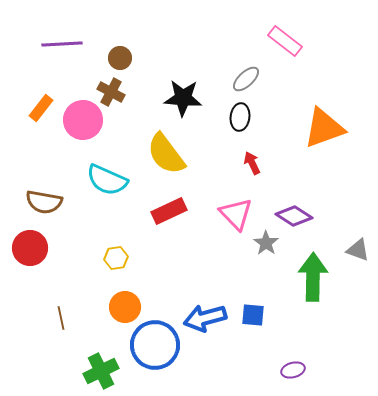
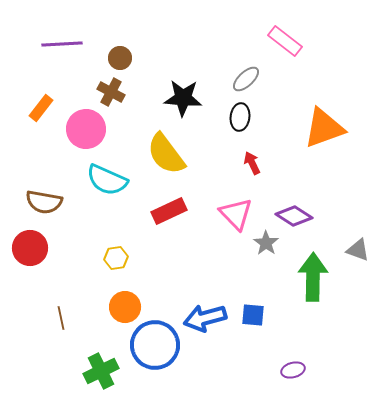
pink circle: moved 3 px right, 9 px down
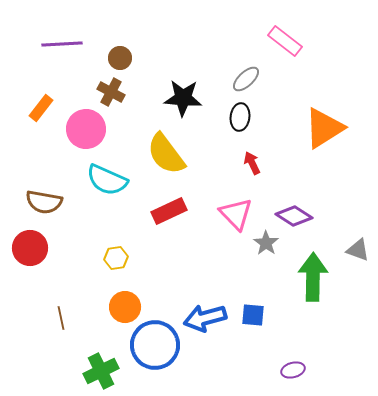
orange triangle: rotated 12 degrees counterclockwise
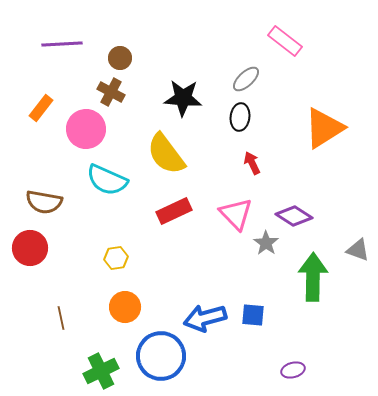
red rectangle: moved 5 px right
blue circle: moved 6 px right, 11 px down
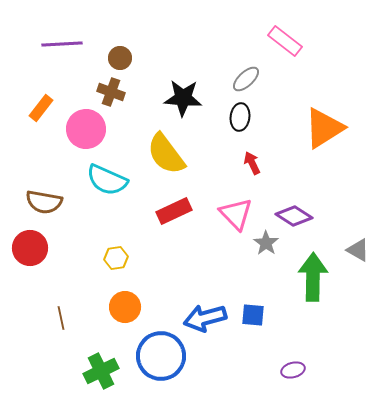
brown cross: rotated 8 degrees counterclockwise
gray triangle: rotated 10 degrees clockwise
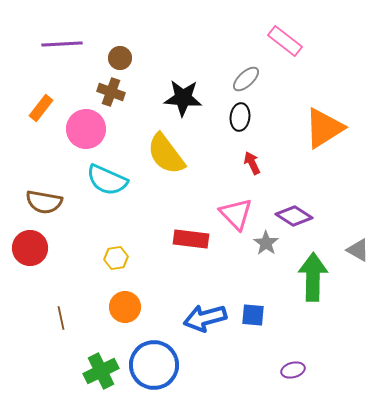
red rectangle: moved 17 px right, 28 px down; rotated 32 degrees clockwise
blue circle: moved 7 px left, 9 px down
